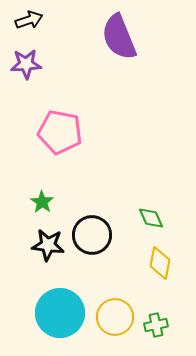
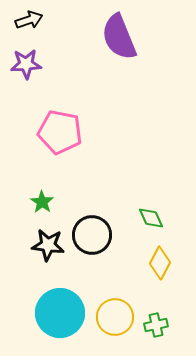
yellow diamond: rotated 16 degrees clockwise
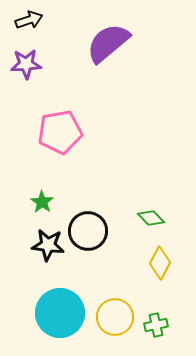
purple semicircle: moved 11 px left, 6 px down; rotated 72 degrees clockwise
pink pentagon: rotated 21 degrees counterclockwise
green diamond: rotated 20 degrees counterclockwise
black circle: moved 4 px left, 4 px up
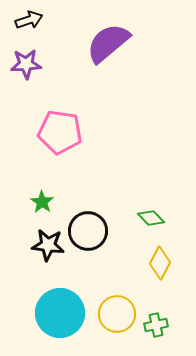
pink pentagon: rotated 18 degrees clockwise
yellow circle: moved 2 px right, 3 px up
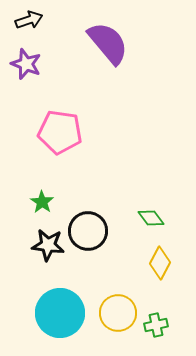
purple semicircle: rotated 90 degrees clockwise
purple star: rotated 24 degrees clockwise
green diamond: rotated 8 degrees clockwise
yellow circle: moved 1 px right, 1 px up
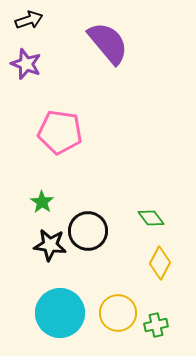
black star: moved 2 px right
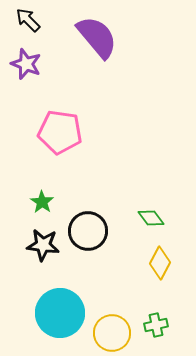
black arrow: moved 1 px left; rotated 116 degrees counterclockwise
purple semicircle: moved 11 px left, 6 px up
black star: moved 7 px left
yellow circle: moved 6 px left, 20 px down
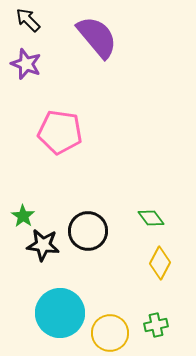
green star: moved 19 px left, 14 px down
yellow circle: moved 2 px left
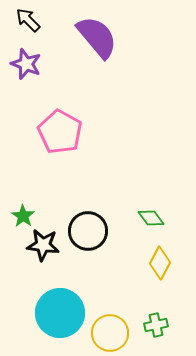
pink pentagon: rotated 21 degrees clockwise
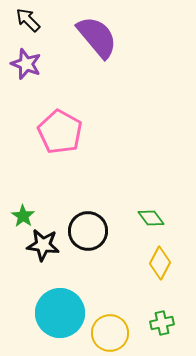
green cross: moved 6 px right, 2 px up
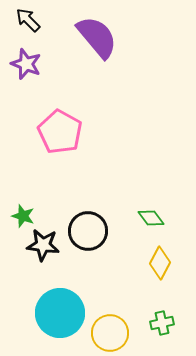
green star: rotated 15 degrees counterclockwise
